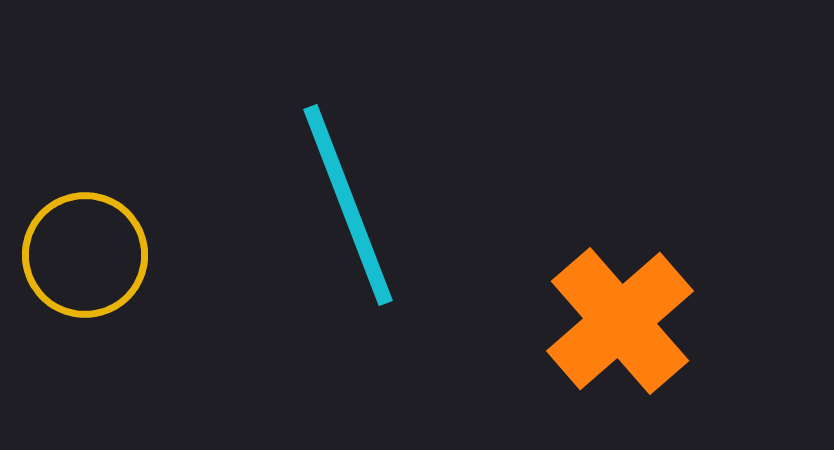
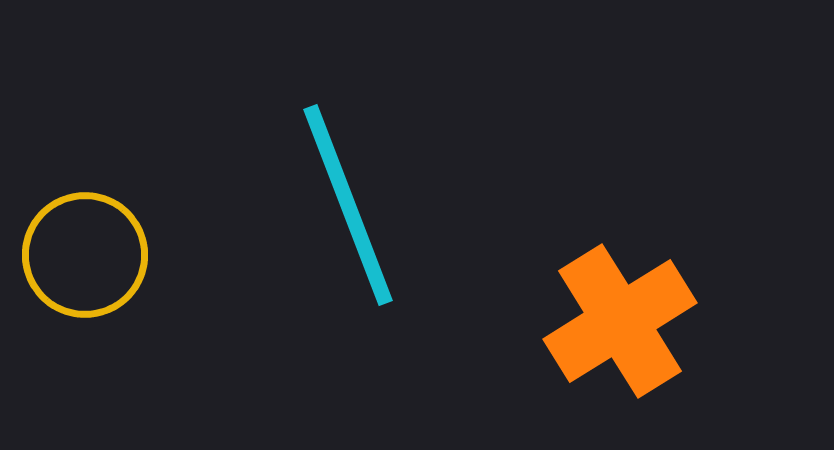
orange cross: rotated 9 degrees clockwise
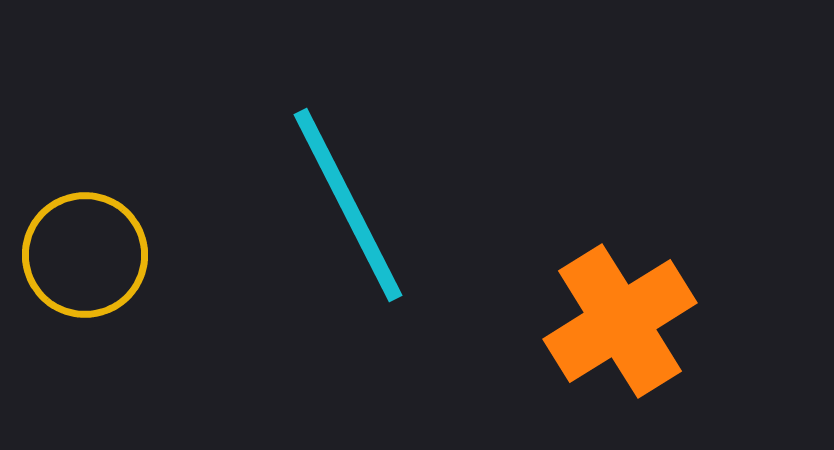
cyan line: rotated 6 degrees counterclockwise
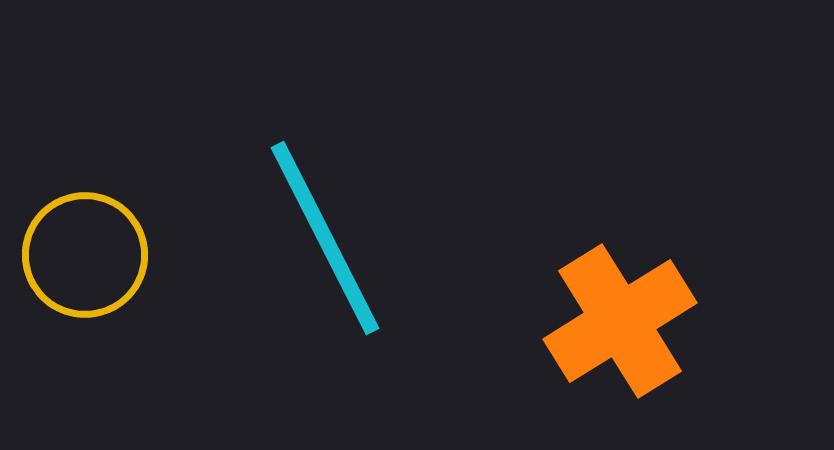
cyan line: moved 23 px left, 33 px down
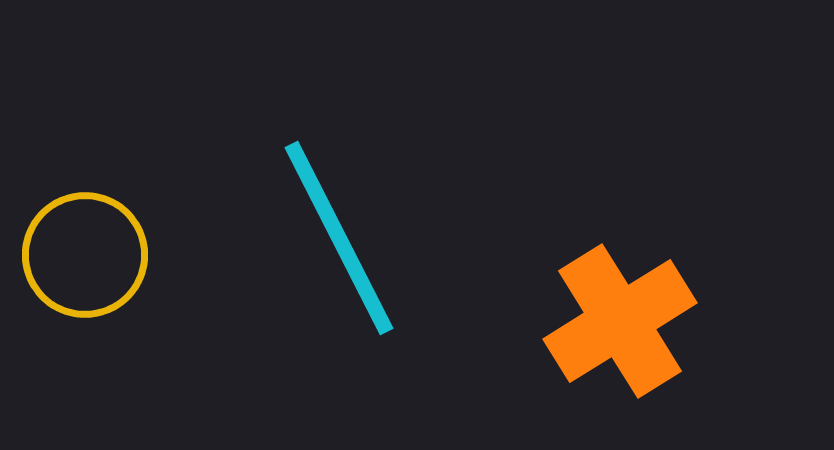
cyan line: moved 14 px right
